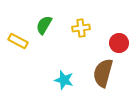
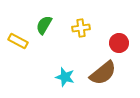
brown semicircle: rotated 144 degrees counterclockwise
cyan star: moved 1 px right, 3 px up
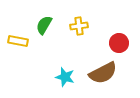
yellow cross: moved 2 px left, 2 px up
yellow rectangle: rotated 18 degrees counterclockwise
brown semicircle: rotated 12 degrees clockwise
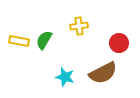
green semicircle: moved 15 px down
yellow rectangle: moved 1 px right
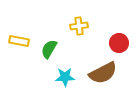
green semicircle: moved 5 px right, 9 px down
cyan star: rotated 18 degrees counterclockwise
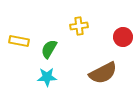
red circle: moved 4 px right, 6 px up
cyan star: moved 18 px left
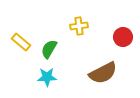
yellow rectangle: moved 2 px right, 1 px down; rotated 30 degrees clockwise
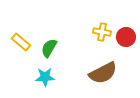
yellow cross: moved 23 px right, 6 px down; rotated 18 degrees clockwise
red circle: moved 3 px right
green semicircle: moved 1 px up
cyan star: moved 2 px left
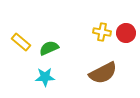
red circle: moved 4 px up
green semicircle: rotated 36 degrees clockwise
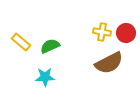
green semicircle: moved 1 px right, 2 px up
brown semicircle: moved 6 px right, 10 px up
